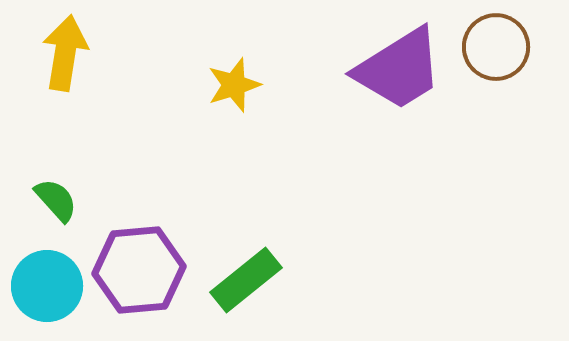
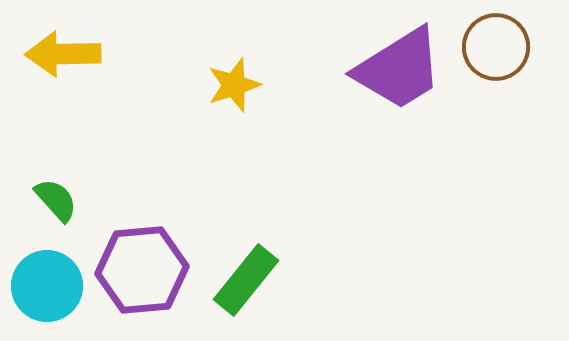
yellow arrow: moved 2 px left, 1 px down; rotated 100 degrees counterclockwise
purple hexagon: moved 3 px right
green rectangle: rotated 12 degrees counterclockwise
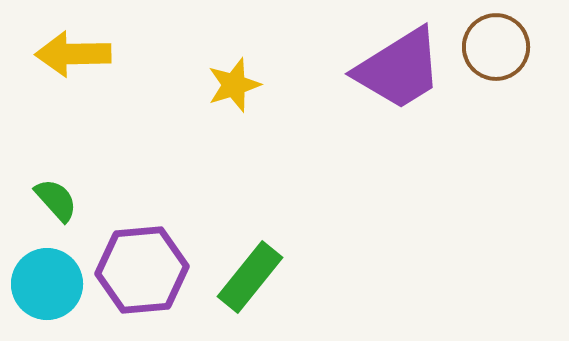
yellow arrow: moved 10 px right
green rectangle: moved 4 px right, 3 px up
cyan circle: moved 2 px up
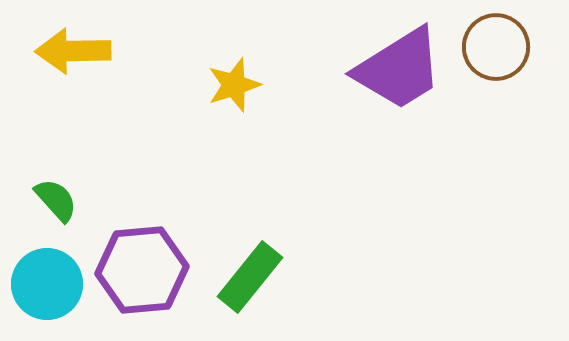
yellow arrow: moved 3 px up
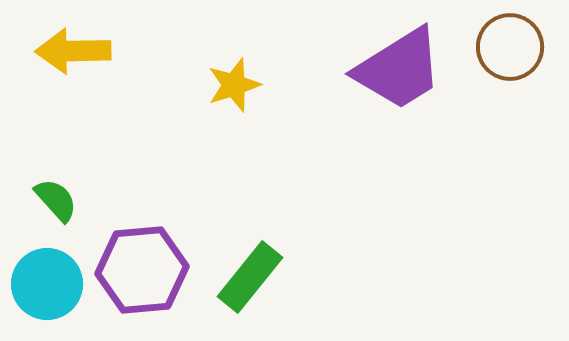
brown circle: moved 14 px right
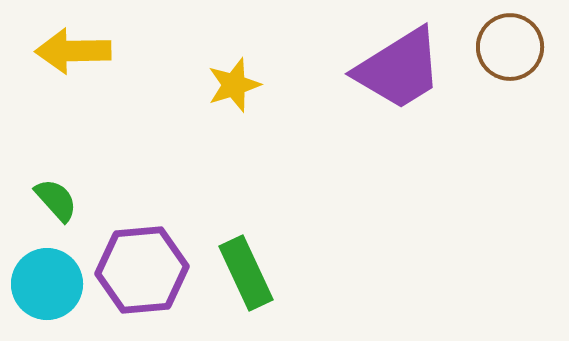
green rectangle: moved 4 px left, 4 px up; rotated 64 degrees counterclockwise
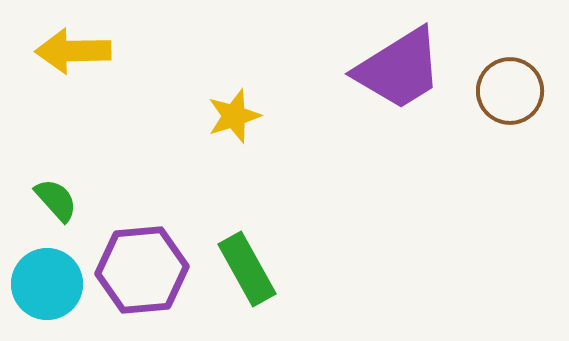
brown circle: moved 44 px down
yellow star: moved 31 px down
green rectangle: moved 1 px right, 4 px up; rotated 4 degrees counterclockwise
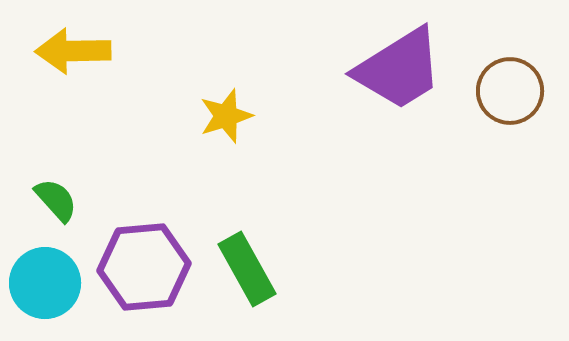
yellow star: moved 8 px left
purple hexagon: moved 2 px right, 3 px up
cyan circle: moved 2 px left, 1 px up
